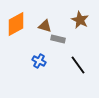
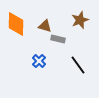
brown star: rotated 24 degrees clockwise
orange diamond: rotated 60 degrees counterclockwise
blue cross: rotated 16 degrees clockwise
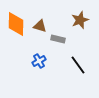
brown triangle: moved 5 px left
blue cross: rotated 16 degrees clockwise
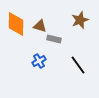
gray rectangle: moved 4 px left
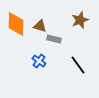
blue cross: rotated 24 degrees counterclockwise
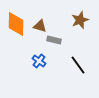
gray rectangle: moved 1 px down
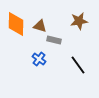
brown star: moved 1 px left, 1 px down; rotated 12 degrees clockwise
blue cross: moved 2 px up
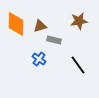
brown triangle: rotated 32 degrees counterclockwise
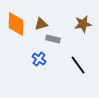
brown star: moved 4 px right, 3 px down
brown triangle: moved 1 px right, 2 px up
gray rectangle: moved 1 px left, 1 px up
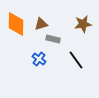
black line: moved 2 px left, 5 px up
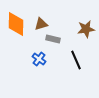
brown star: moved 3 px right, 5 px down
black line: rotated 12 degrees clockwise
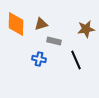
gray rectangle: moved 1 px right, 2 px down
blue cross: rotated 24 degrees counterclockwise
